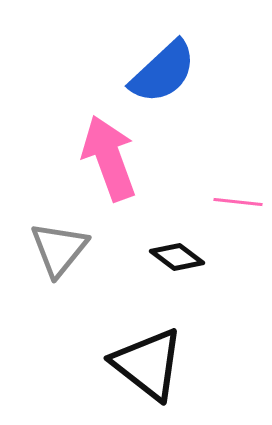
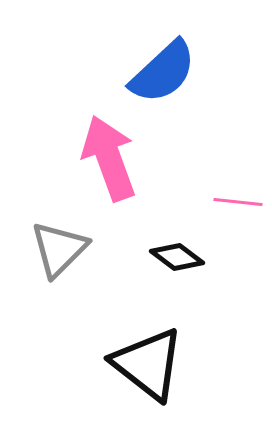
gray triangle: rotated 6 degrees clockwise
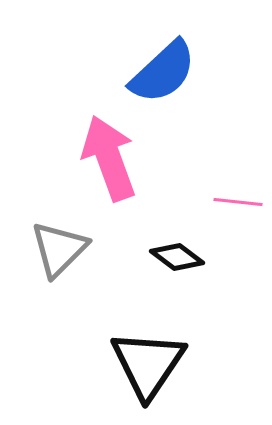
black triangle: rotated 26 degrees clockwise
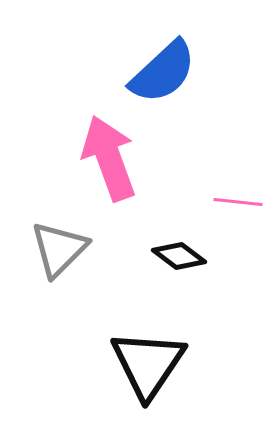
black diamond: moved 2 px right, 1 px up
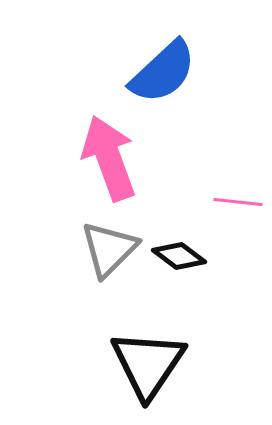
gray triangle: moved 50 px right
